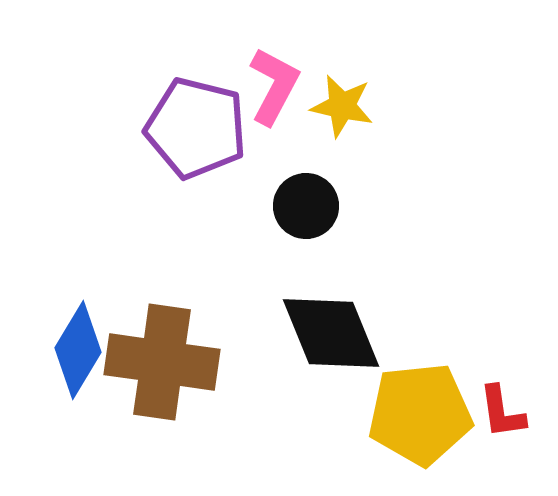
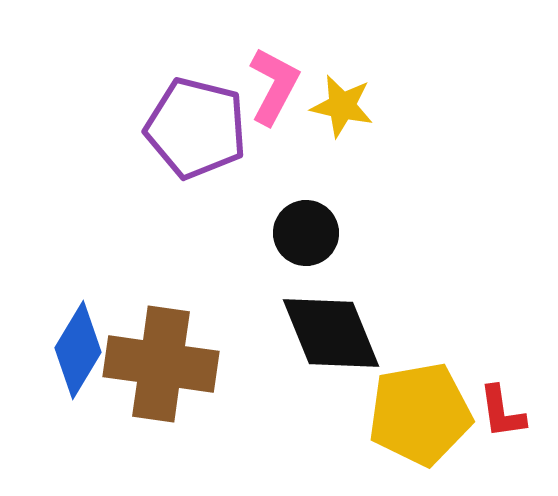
black circle: moved 27 px down
brown cross: moved 1 px left, 2 px down
yellow pentagon: rotated 4 degrees counterclockwise
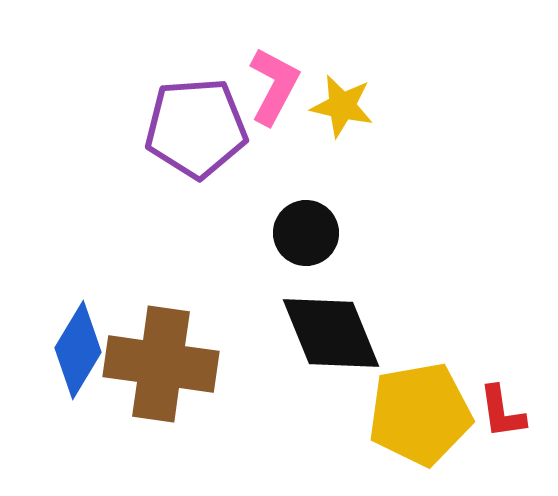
purple pentagon: rotated 18 degrees counterclockwise
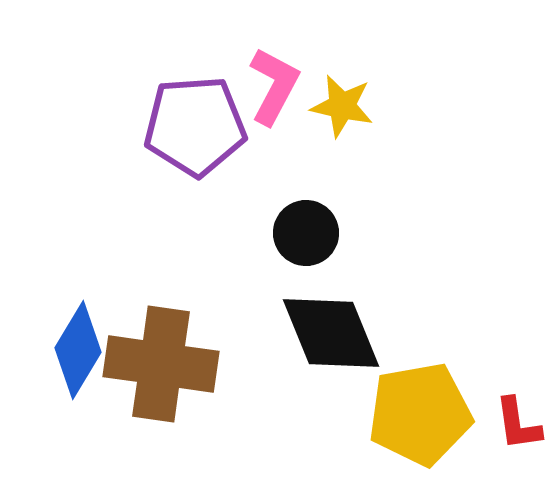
purple pentagon: moved 1 px left, 2 px up
red L-shape: moved 16 px right, 12 px down
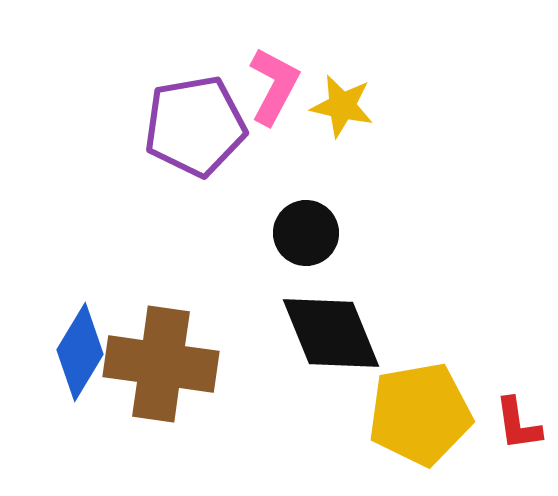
purple pentagon: rotated 6 degrees counterclockwise
blue diamond: moved 2 px right, 2 px down
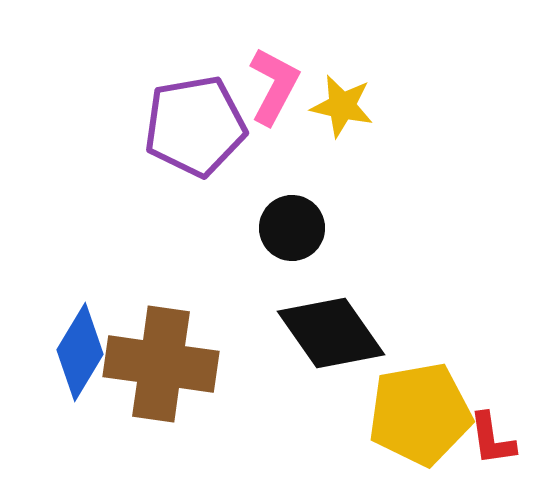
black circle: moved 14 px left, 5 px up
black diamond: rotated 13 degrees counterclockwise
red L-shape: moved 26 px left, 15 px down
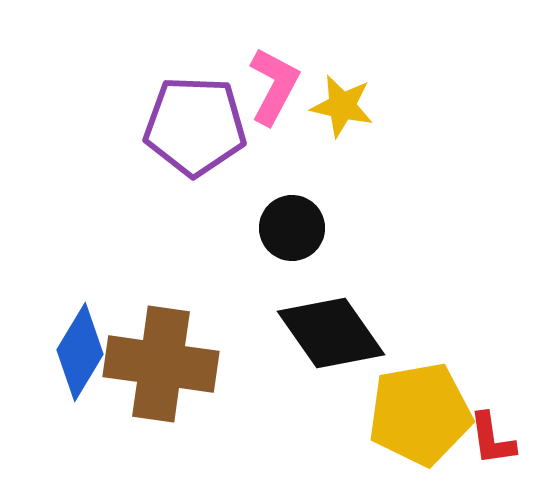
purple pentagon: rotated 12 degrees clockwise
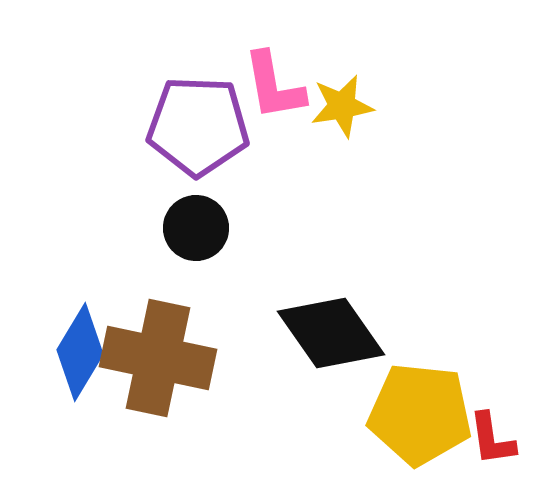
pink L-shape: rotated 142 degrees clockwise
yellow star: rotated 22 degrees counterclockwise
purple pentagon: moved 3 px right
black circle: moved 96 px left
brown cross: moved 3 px left, 6 px up; rotated 4 degrees clockwise
yellow pentagon: rotated 16 degrees clockwise
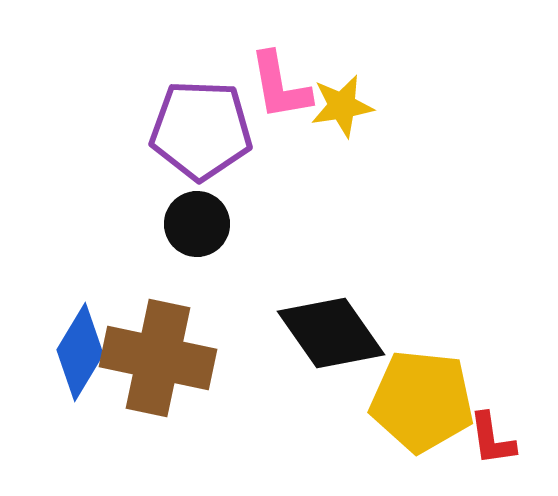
pink L-shape: moved 6 px right
purple pentagon: moved 3 px right, 4 px down
black circle: moved 1 px right, 4 px up
yellow pentagon: moved 2 px right, 13 px up
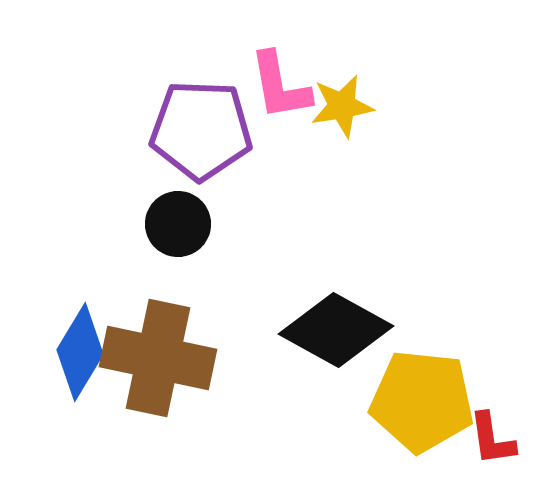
black circle: moved 19 px left
black diamond: moved 5 px right, 3 px up; rotated 26 degrees counterclockwise
